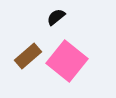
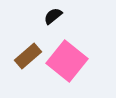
black semicircle: moved 3 px left, 1 px up
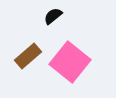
pink square: moved 3 px right, 1 px down
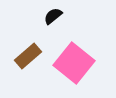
pink square: moved 4 px right, 1 px down
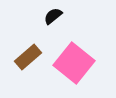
brown rectangle: moved 1 px down
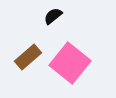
pink square: moved 4 px left
